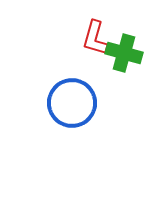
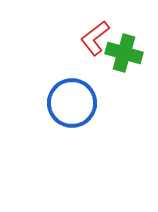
red L-shape: rotated 36 degrees clockwise
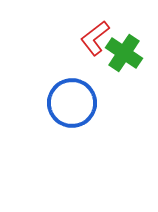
green cross: rotated 18 degrees clockwise
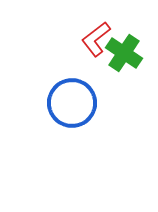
red L-shape: moved 1 px right, 1 px down
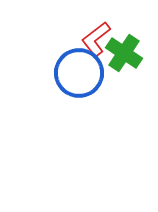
blue circle: moved 7 px right, 30 px up
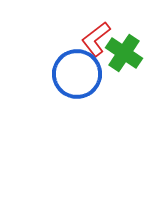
blue circle: moved 2 px left, 1 px down
